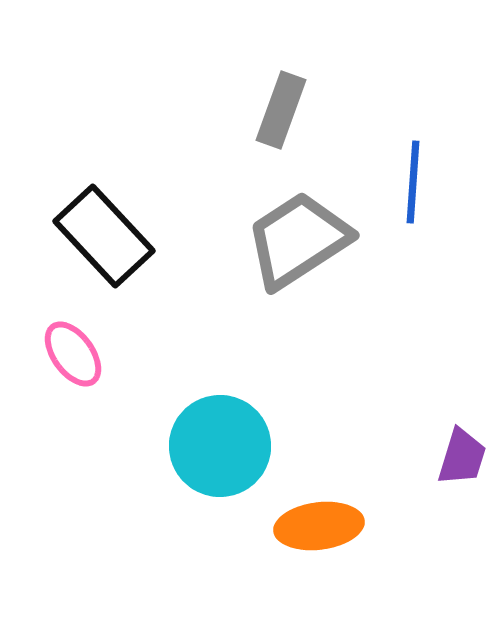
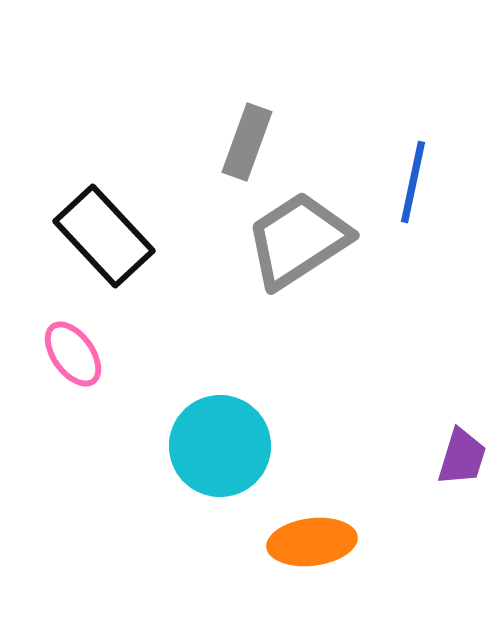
gray rectangle: moved 34 px left, 32 px down
blue line: rotated 8 degrees clockwise
orange ellipse: moved 7 px left, 16 px down
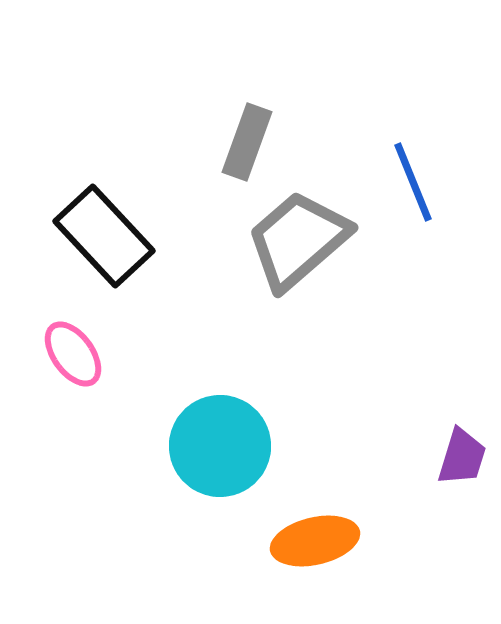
blue line: rotated 34 degrees counterclockwise
gray trapezoid: rotated 8 degrees counterclockwise
orange ellipse: moved 3 px right, 1 px up; rotated 6 degrees counterclockwise
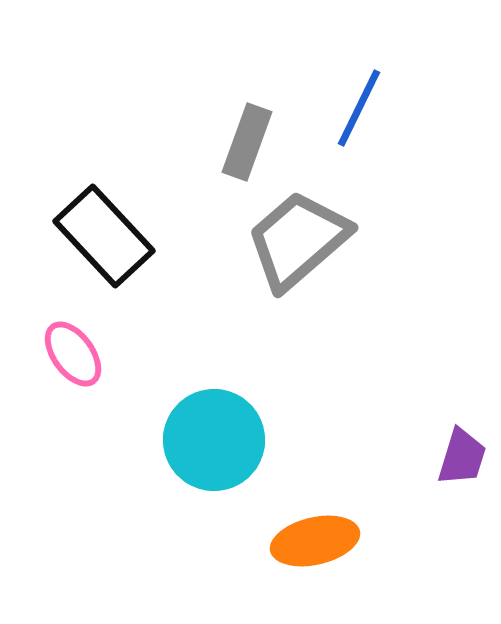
blue line: moved 54 px left, 74 px up; rotated 48 degrees clockwise
cyan circle: moved 6 px left, 6 px up
